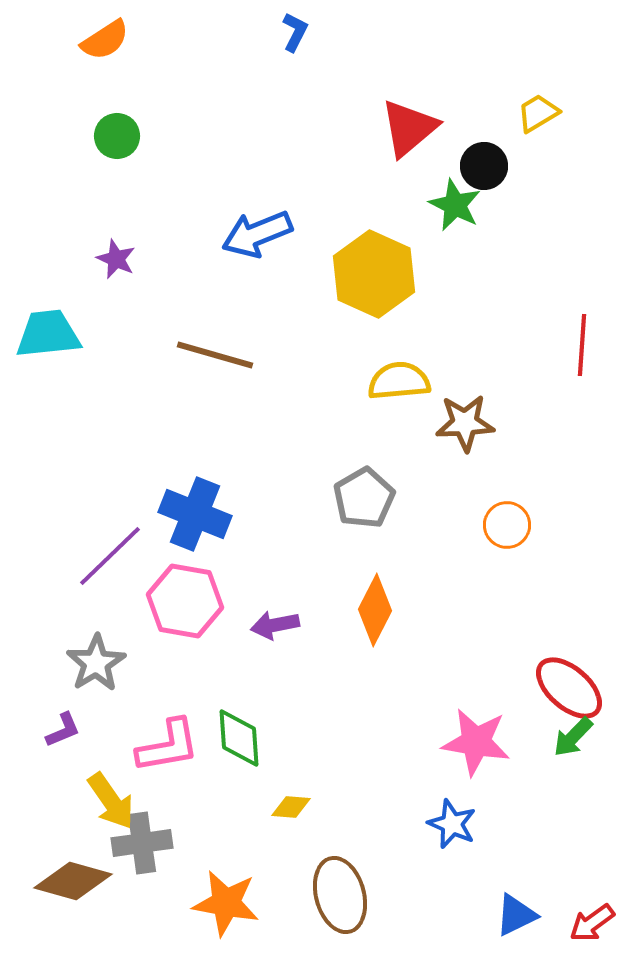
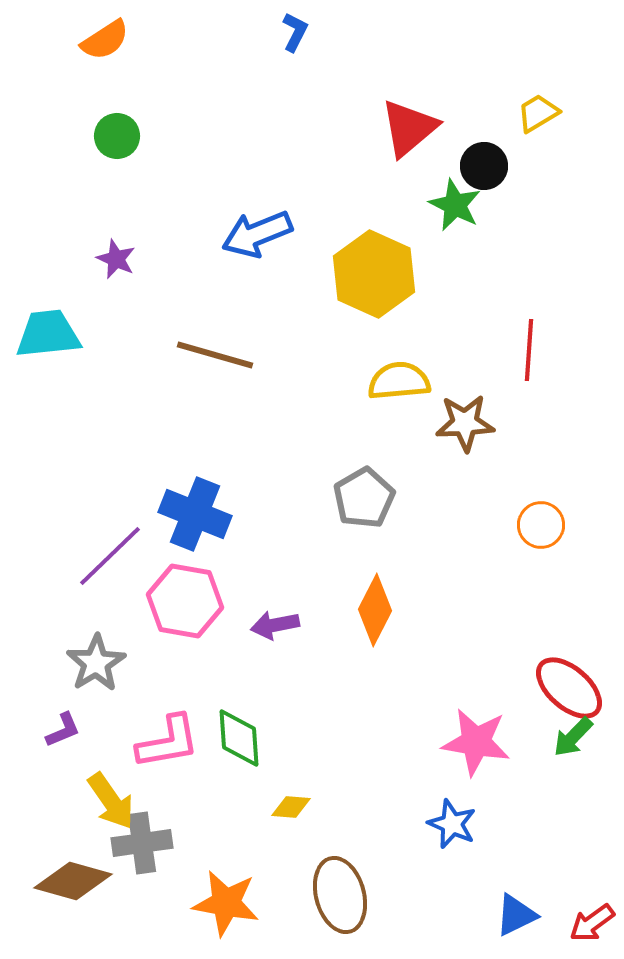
red line: moved 53 px left, 5 px down
orange circle: moved 34 px right
pink L-shape: moved 4 px up
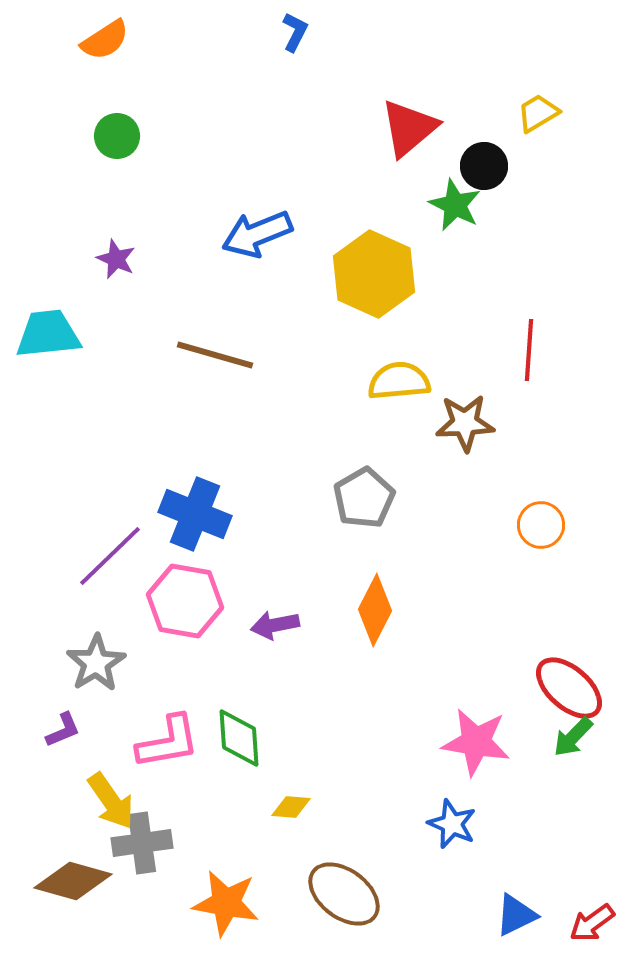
brown ellipse: moved 4 px right, 1 px up; rotated 38 degrees counterclockwise
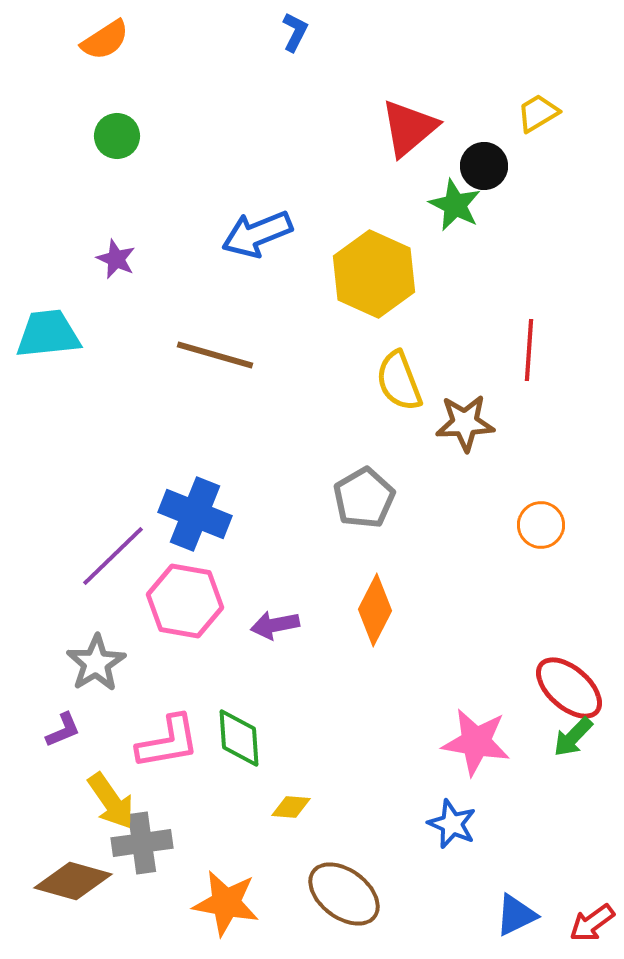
yellow semicircle: rotated 106 degrees counterclockwise
purple line: moved 3 px right
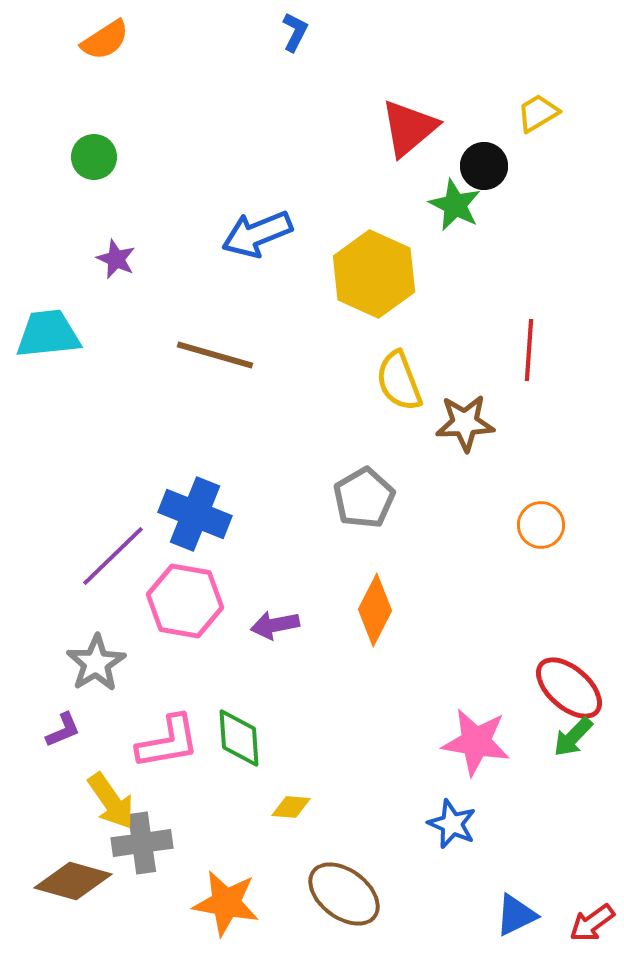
green circle: moved 23 px left, 21 px down
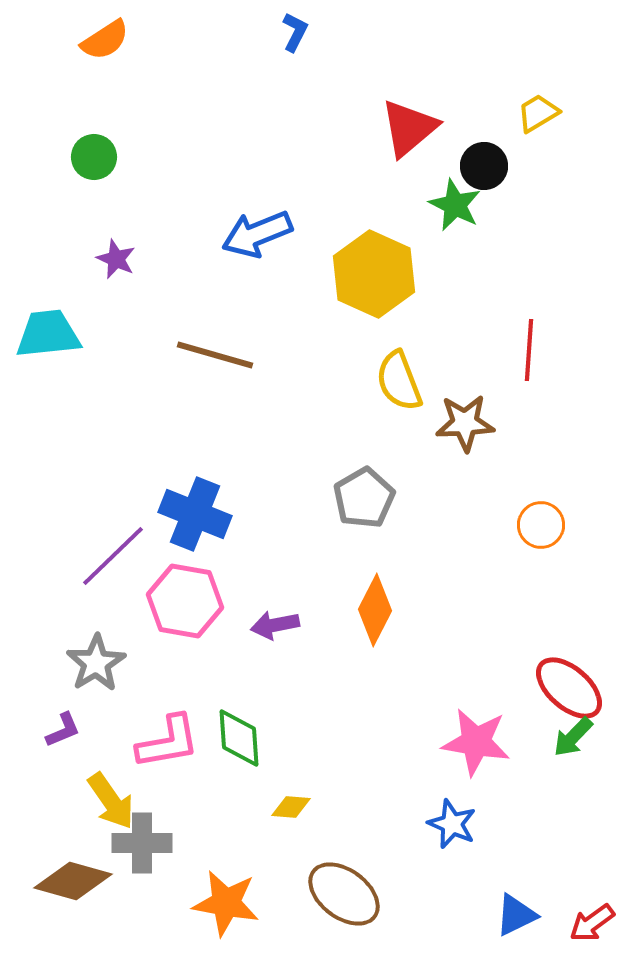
gray cross: rotated 8 degrees clockwise
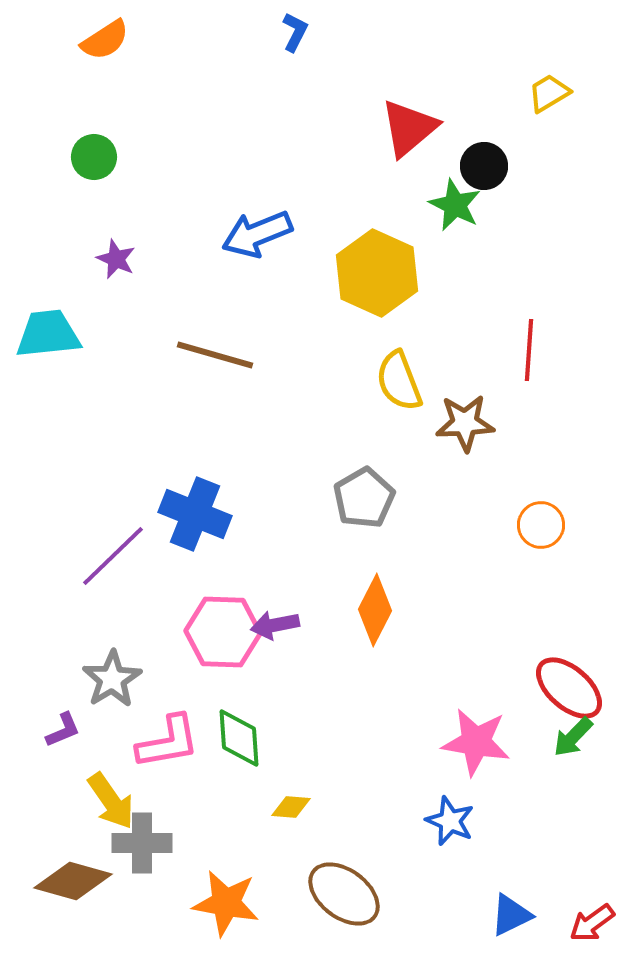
yellow trapezoid: moved 11 px right, 20 px up
yellow hexagon: moved 3 px right, 1 px up
pink hexagon: moved 38 px right, 31 px down; rotated 8 degrees counterclockwise
gray star: moved 16 px right, 16 px down
blue star: moved 2 px left, 3 px up
blue triangle: moved 5 px left
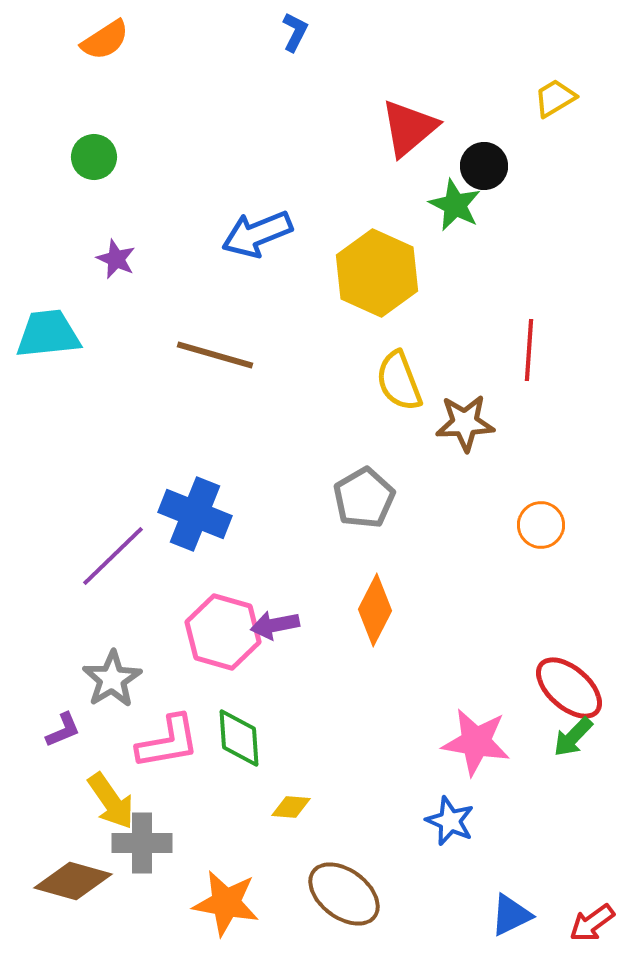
yellow trapezoid: moved 6 px right, 5 px down
pink hexagon: rotated 14 degrees clockwise
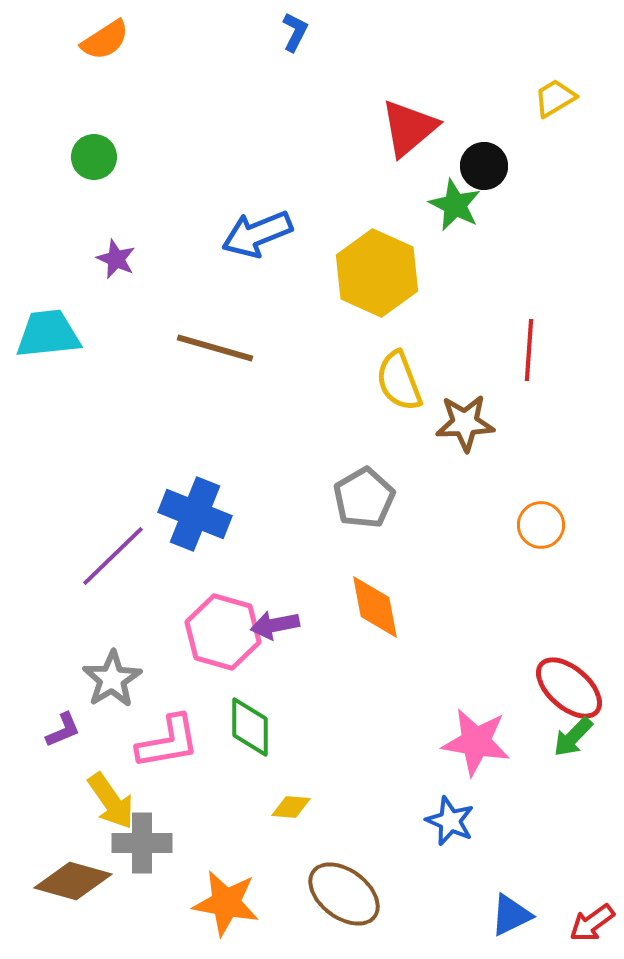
brown line: moved 7 px up
orange diamond: moved 3 px up; rotated 38 degrees counterclockwise
green diamond: moved 11 px right, 11 px up; rotated 4 degrees clockwise
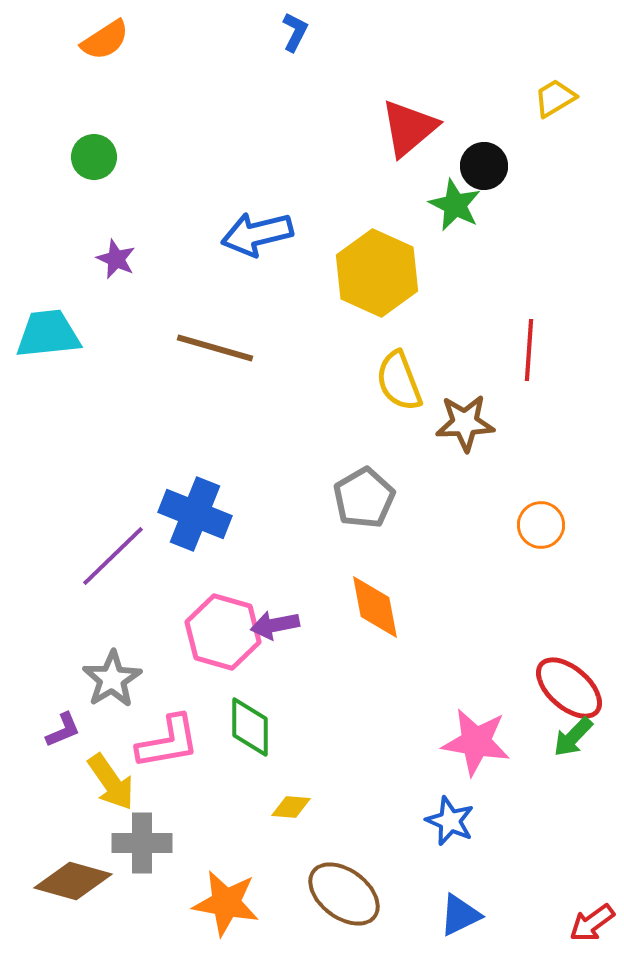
blue arrow: rotated 8 degrees clockwise
yellow arrow: moved 19 px up
blue triangle: moved 51 px left
